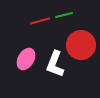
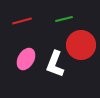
green line: moved 4 px down
red line: moved 18 px left
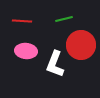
red line: rotated 18 degrees clockwise
pink ellipse: moved 8 px up; rotated 65 degrees clockwise
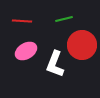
red circle: moved 1 px right
pink ellipse: rotated 35 degrees counterclockwise
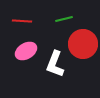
red circle: moved 1 px right, 1 px up
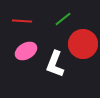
green line: moved 1 px left; rotated 24 degrees counterclockwise
